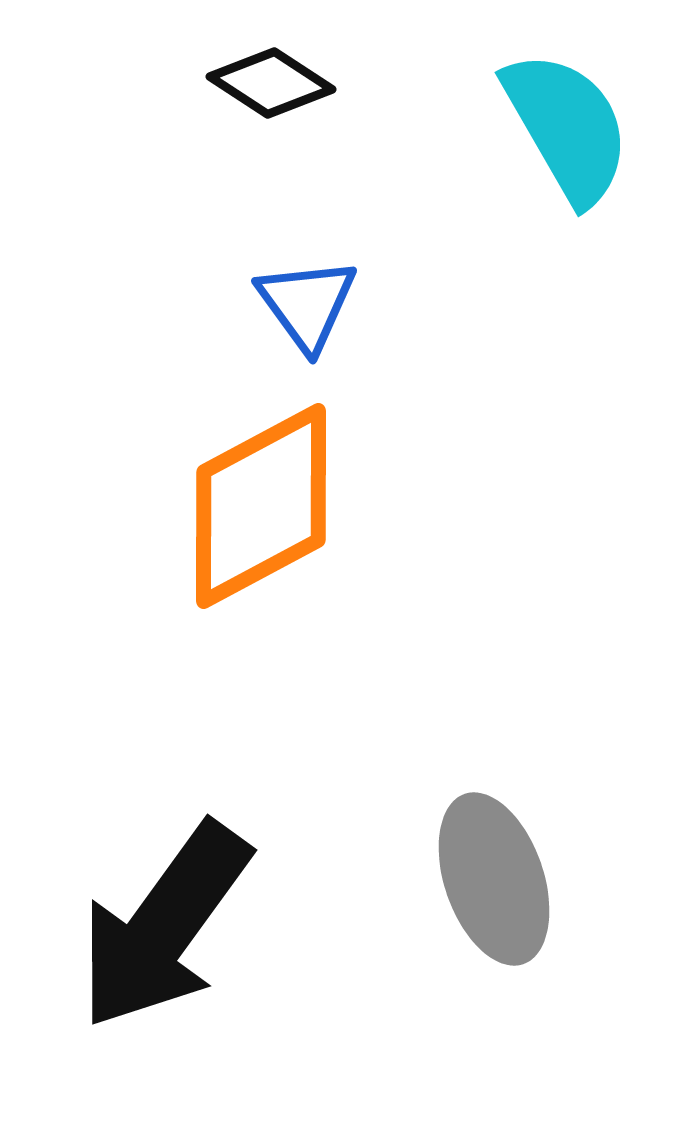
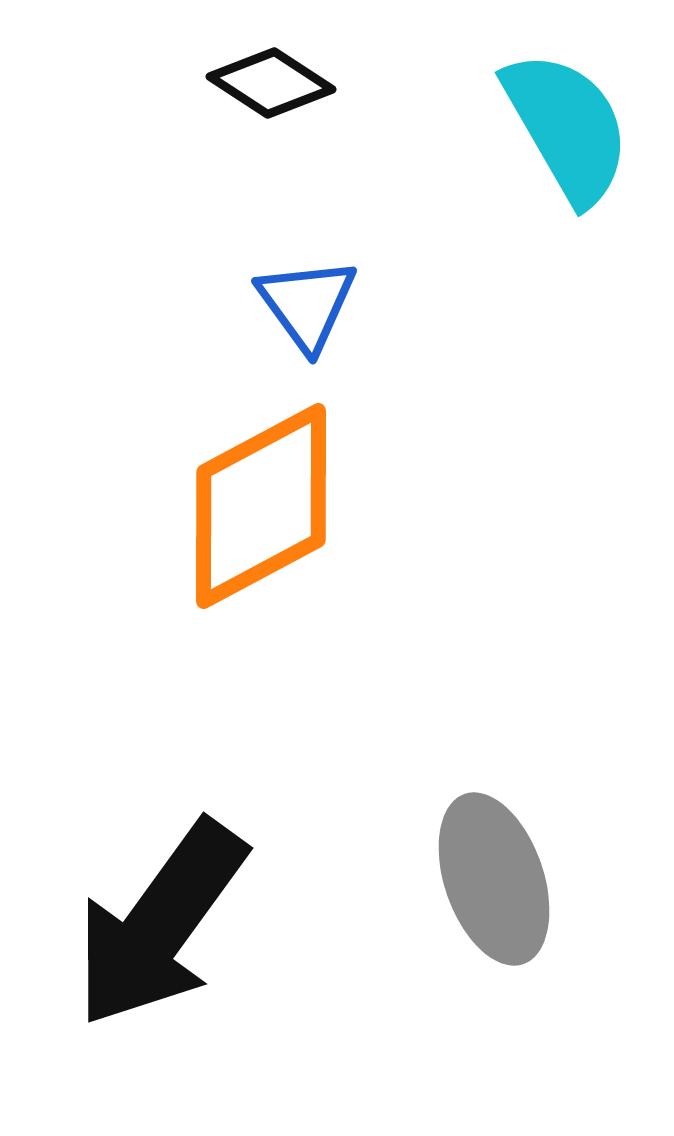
black arrow: moved 4 px left, 2 px up
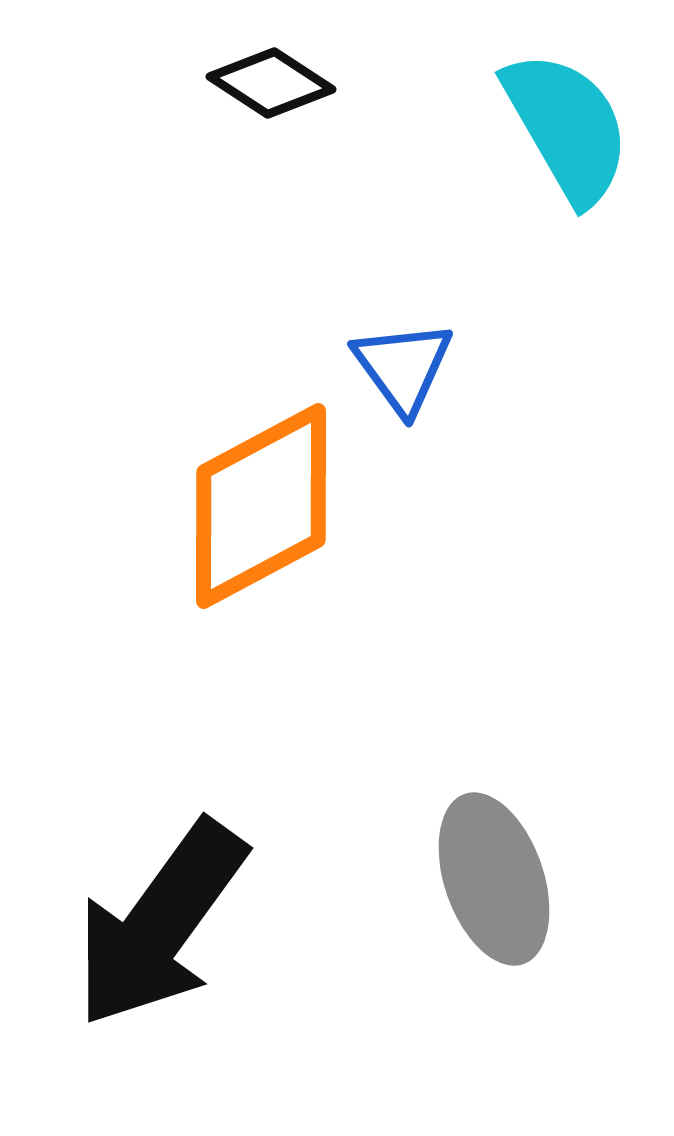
blue triangle: moved 96 px right, 63 px down
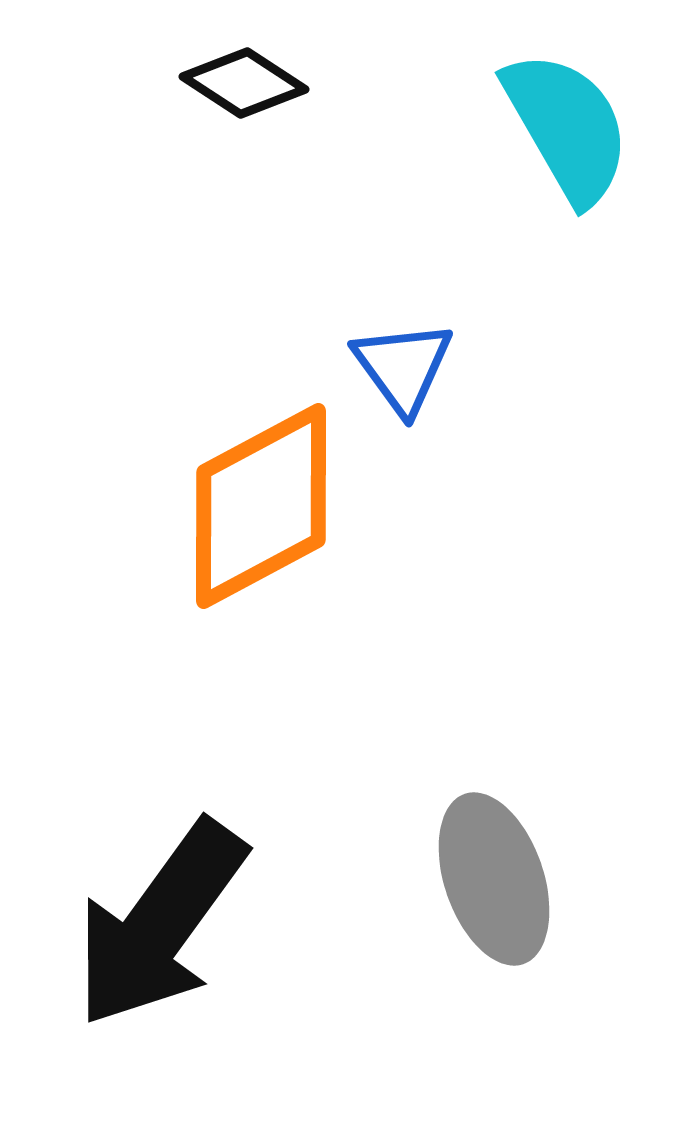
black diamond: moved 27 px left
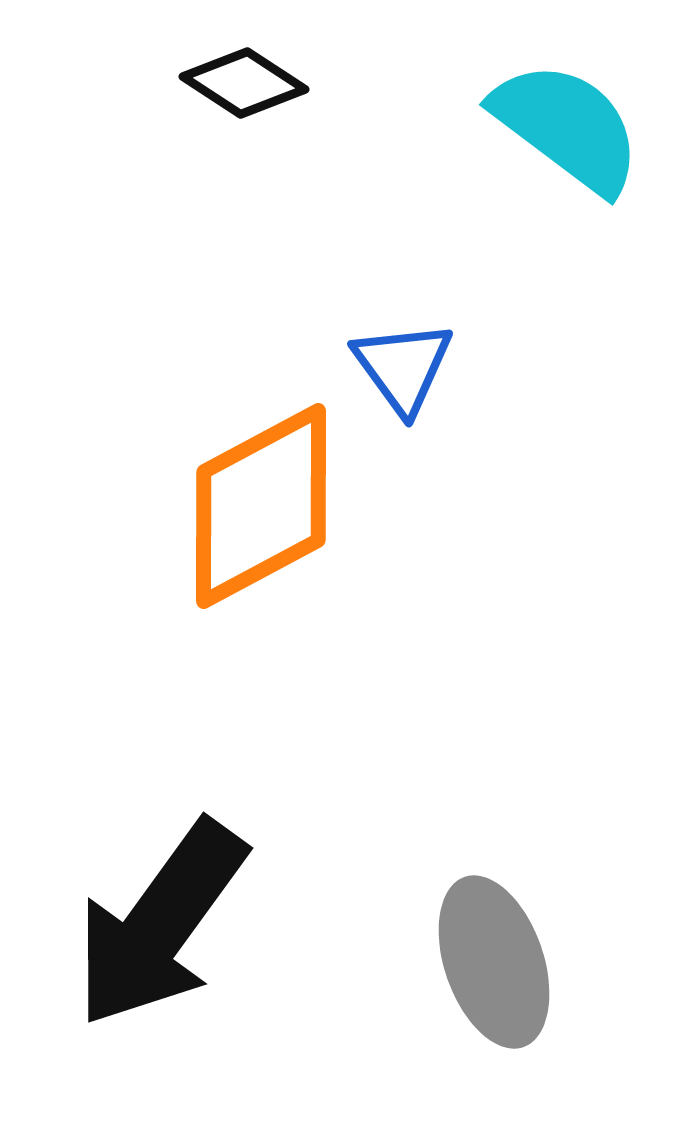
cyan semicircle: rotated 23 degrees counterclockwise
gray ellipse: moved 83 px down
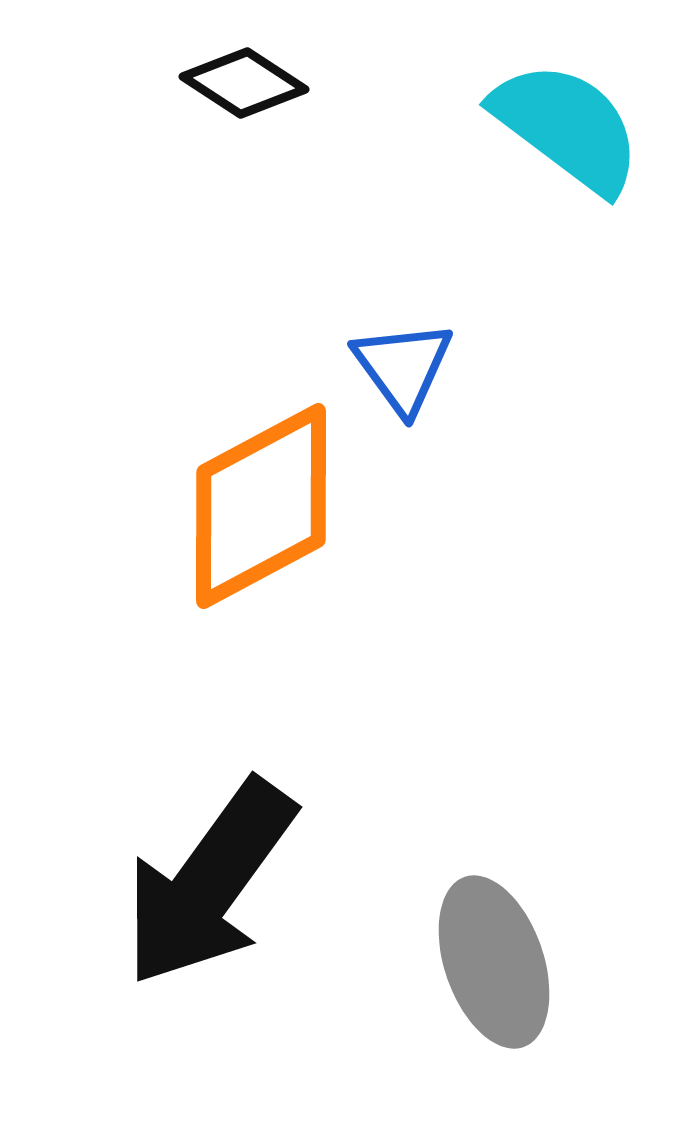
black arrow: moved 49 px right, 41 px up
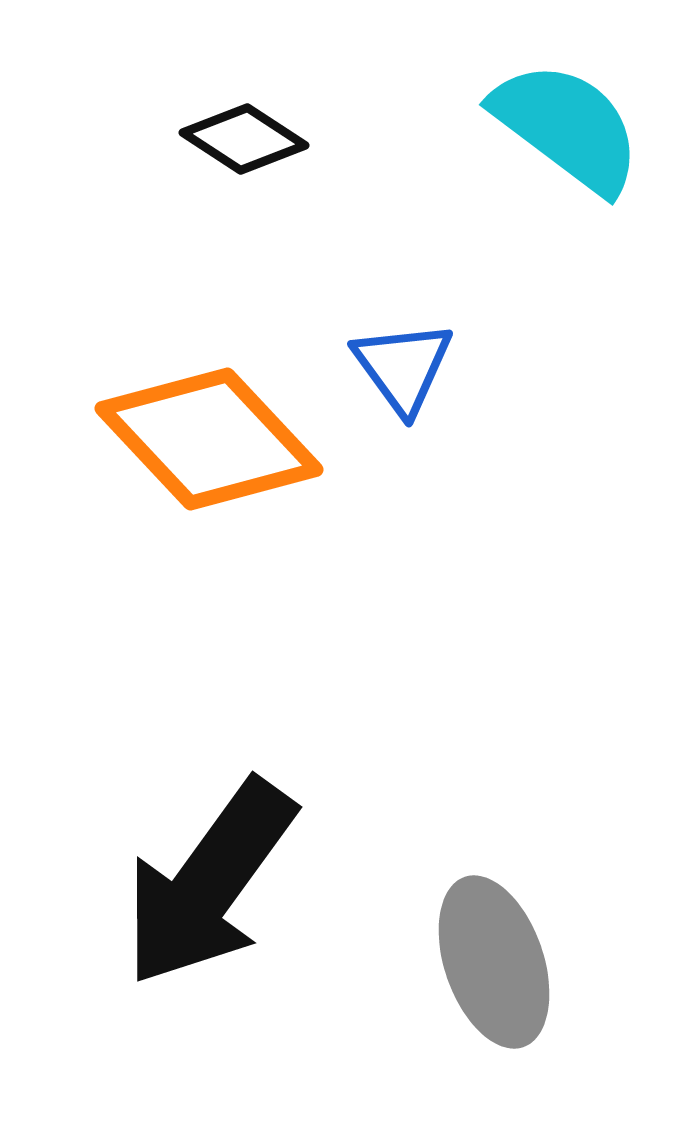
black diamond: moved 56 px down
orange diamond: moved 52 px left, 67 px up; rotated 75 degrees clockwise
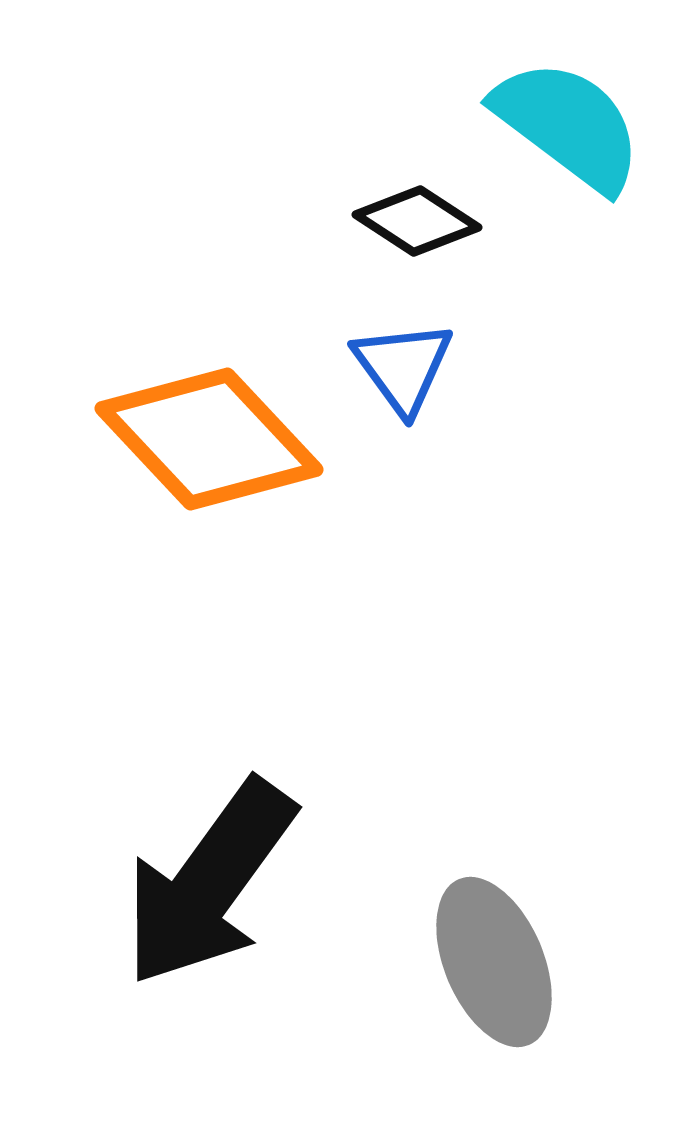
cyan semicircle: moved 1 px right, 2 px up
black diamond: moved 173 px right, 82 px down
gray ellipse: rotated 4 degrees counterclockwise
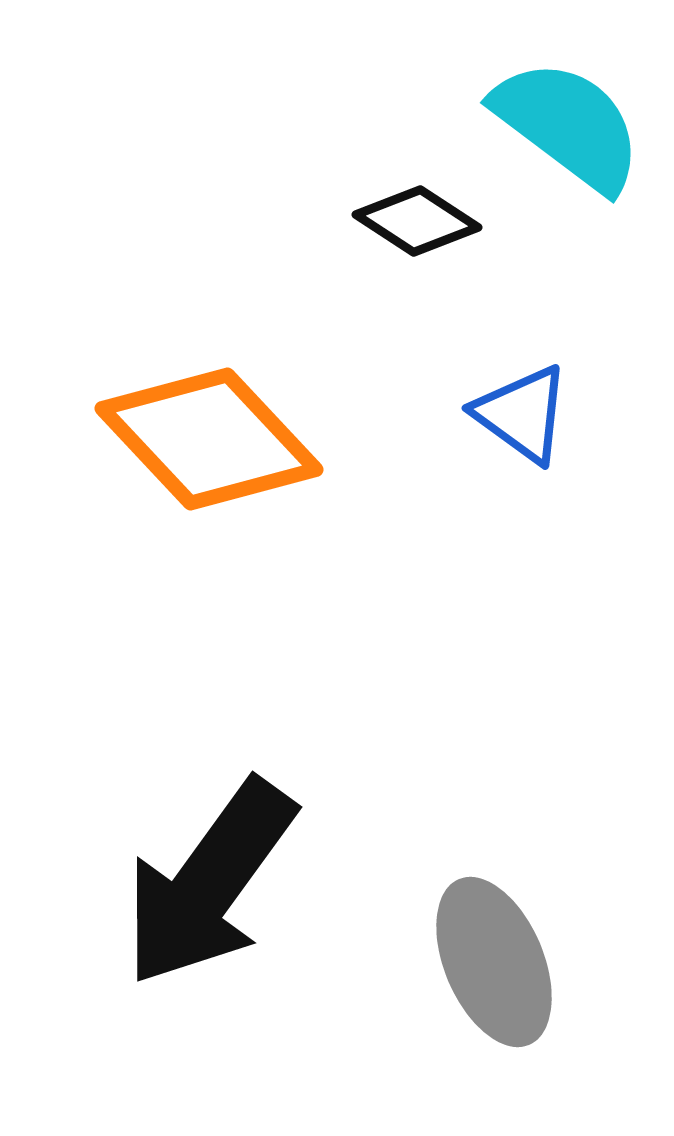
blue triangle: moved 119 px right, 47 px down; rotated 18 degrees counterclockwise
